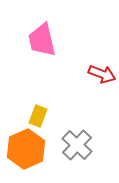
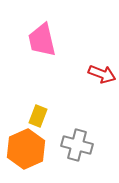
gray cross: rotated 28 degrees counterclockwise
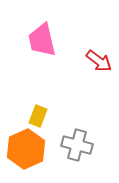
red arrow: moved 3 px left, 13 px up; rotated 16 degrees clockwise
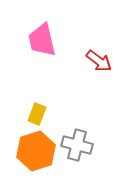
yellow rectangle: moved 1 px left, 2 px up
orange hexagon: moved 10 px right, 2 px down; rotated 6 degrees clockwise
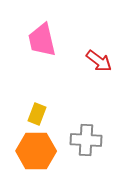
gray cross: moved 9 px right, 5 px up; rotated 12 degrees counterclockwise
orange hexagon: rotated 18 degrees clockwise
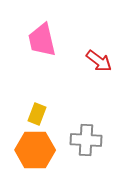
orange hexagon: moved 1 px left, 1 px up
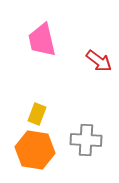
orange hexagon: rotated 9 degrees clockwise
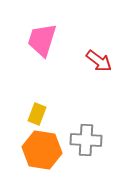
pink trapezoid: rotated 30 degrees clockwise
orange hexagon: moved 7 px right
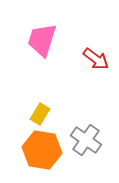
red arrow: moved 3 px left, 2 px up
yellow rectangle: moved 3 px right; rotated 10 degrees clockwise
gray cross: rotated 32 degrees clockwise
